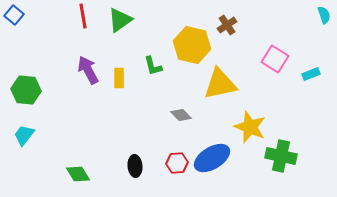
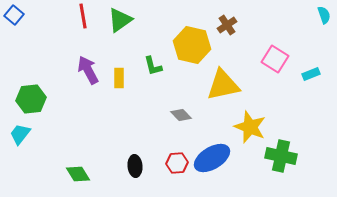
yellow triangle: moved 3 px right, 1 px down
green hexagon: moved 5 px right, 9 px down; rotated 12 degrees counterclockwise
cyan trapezoid: moved 4 px left, 1 px up
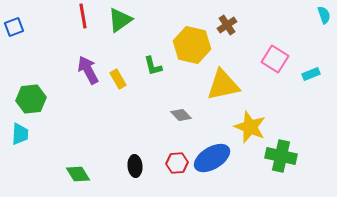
blue square: moved 12 px down; rotated 30 degrees clockwise
yellow rectangle: moved 1 px left, 1 px down; rotated 30 degrees counterclockwise
cyan trapezoid: rotated 145 degrees clockwise
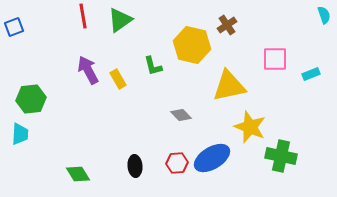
pink square: rotated 32 degrees counterclockwise
yellow triangle: moved 6 px right, 1 px down
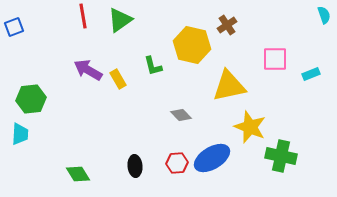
purple arrow: rotated 32 degrees counterclockwise
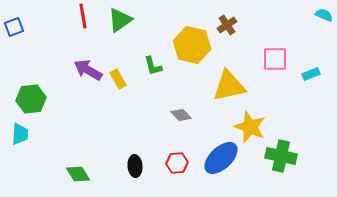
cyan semicircle: rotated 48 degrees counterclockwise
blue ellipse: moved 9 px right; rotated 12 degrees counterclockwise
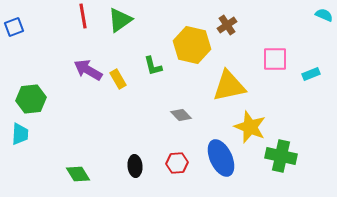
blue ellipse: rotated 72 degrees counterclockwise
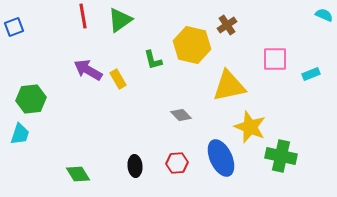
green L-shape: moved 6 px up
cyan trapezoid: rotated 15 degrees clockwise
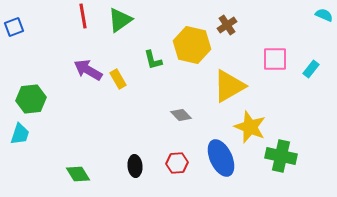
cyan rectangle: moved 5 px up; rotated 30 degrees counterclockwise
yellow triangle: rotated 18 degrees counterclockwise
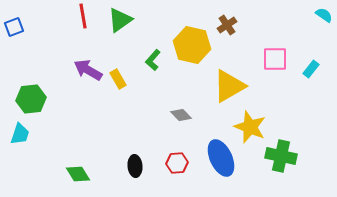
cyan semicircle: rotated 12 degrees clockwise
green L-shape: rotated 55 degrees clockwise
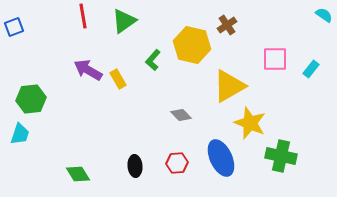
green triangle: moved 4 px right, 1 px down
yellow star: moved 4 px up
